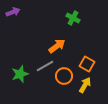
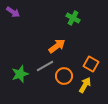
purple arrow: rotated 56 degrees clockwise
orange square: moved 4 px right
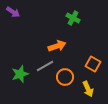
orange arrow: rotated 18 degrees clockwise
orange square: moved 2 px right
orange circle: moved 1 px right, 1 px down
yellow arrow: moved 3 px right, 4 px down; rotated 126 degrees clockwise
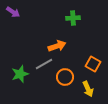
green cross: rotated 32 degrees counterclockwise
gray line: moved 1 px left, 2 px up
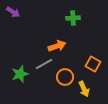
yellow arrow: moved 4 px left
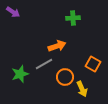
yellow arrow: moved 2 px left
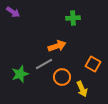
orange circle: moved 3 px left
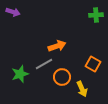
purple arrow: rotated 16 degrees counterclockwise
green cross: moved 23 px right, 3 px up
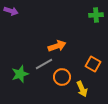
purple arrow: moved 2 px left, 1 px up
